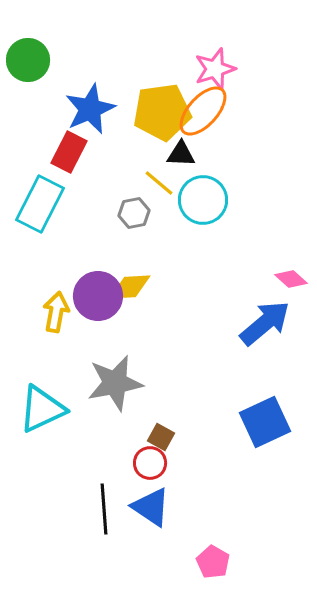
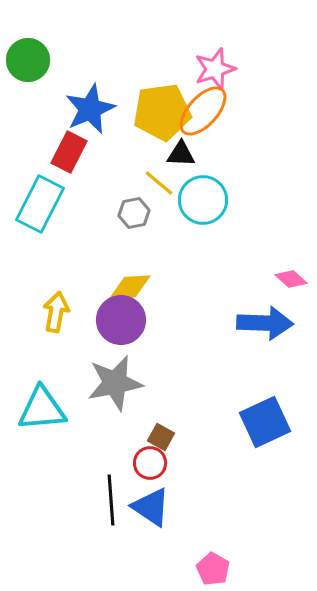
purple circle: moved 23 px right, 24 px down
blue arrow: rotated 42 degrees clockwise
cyan triangle: rotated 20 degrees clockwise
black line: moved 7 px right, 9 px up
pink pentagon: moved 7 px down
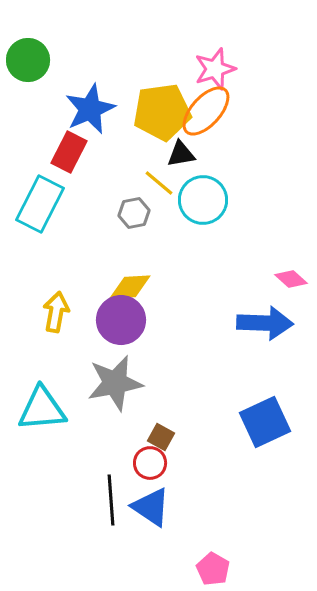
orange ellipse: moved 3 px right
black triangle: rotated 12 degrees counterclockwise
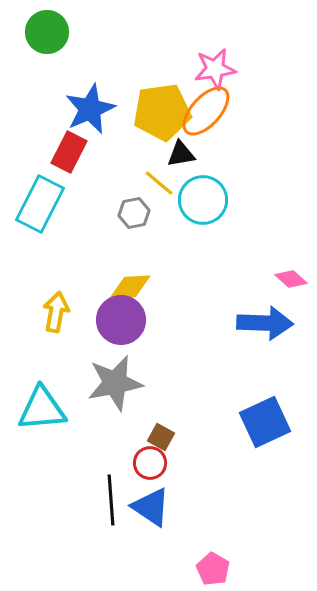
green circle: moved 19 px right, 28 px up
pink star: rotated 9 degrees clockwise
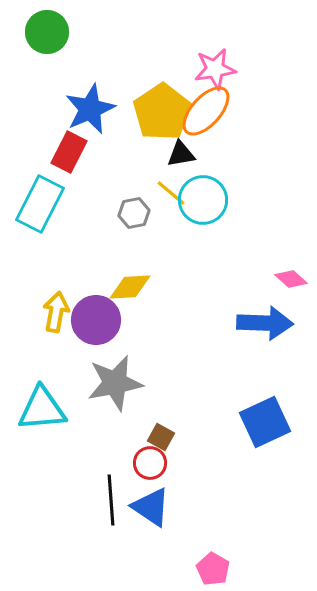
yellow pentagon: rotated 26 degrees counterclockwise
yellow line: moved 12 px right, 10 px down
purple circle: moved 25 px left
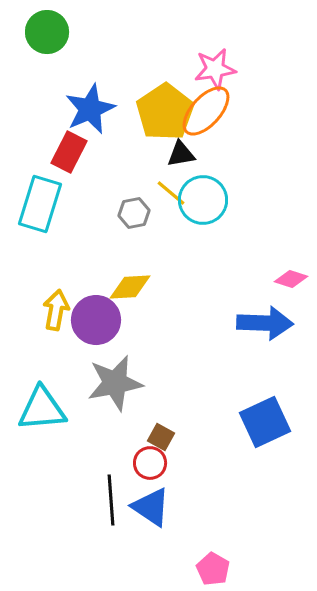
yellow pentagon: moved 3 px right
cyan rectangle: rotated 10 degrees counterclockwise
pink diamond: rotated 24 degrees counterclockwise
yellow arrow: moved 2 px up
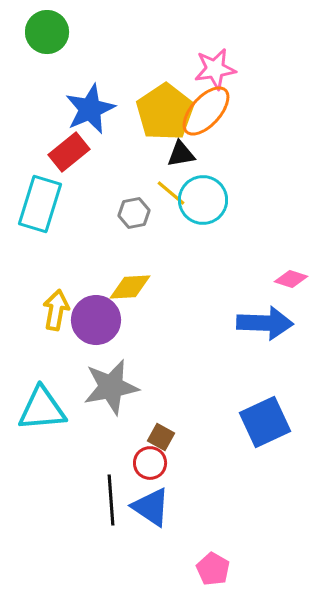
red rectangle: rotated 24 degrees clockwise
gray star: moved 4 px left, 4 px down
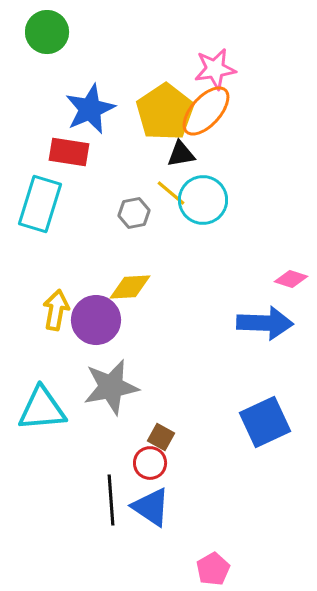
red rectangle: rotated 48 degrees clockwise
pink pentagon: rotated 12 degrees clockwise
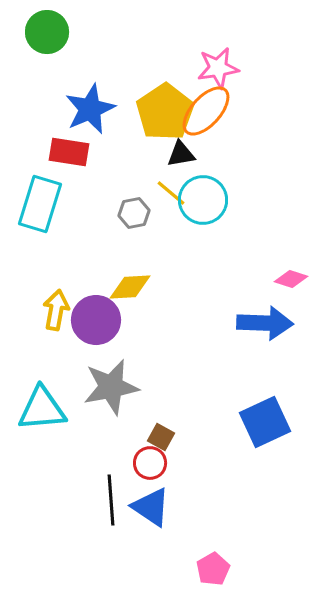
pink star: moved 3 px right, 1 px up
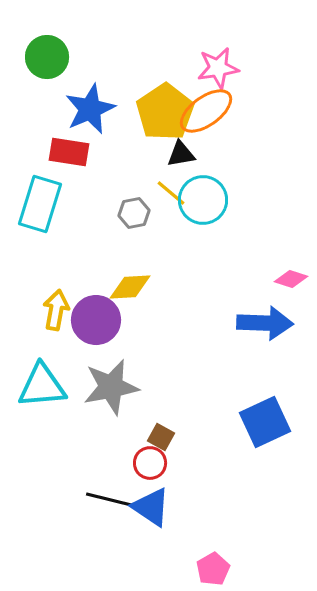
green circle: moved 25 px down
orange ellipse: rotated 12 degrees clockwise
cyan triangle: moved 23 px up
black line: rotated 72 degrees counterclockwise
